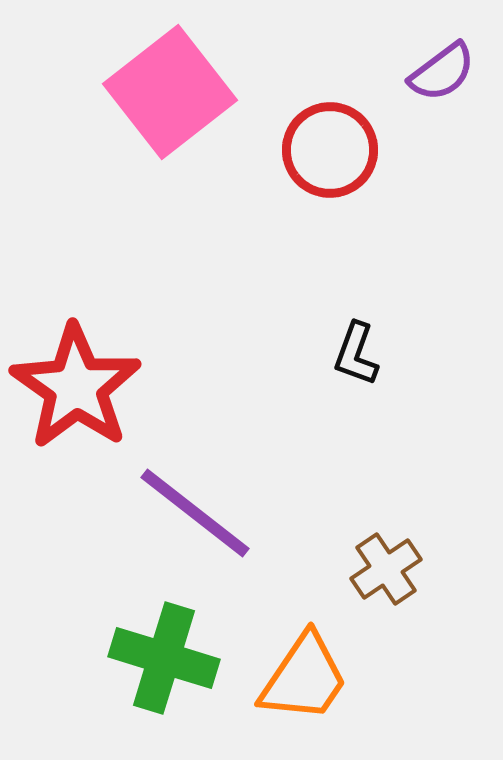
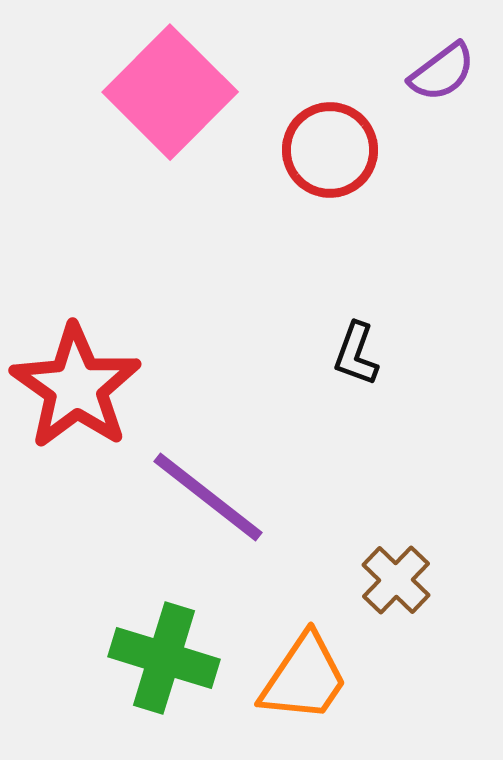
pink square: rotated 7 degrees counterclockwise
purple line: moved 13 px right, 16 px up
brown cross: moved 10 px right, 11 px down; rotated 12 degrees counterclockwise
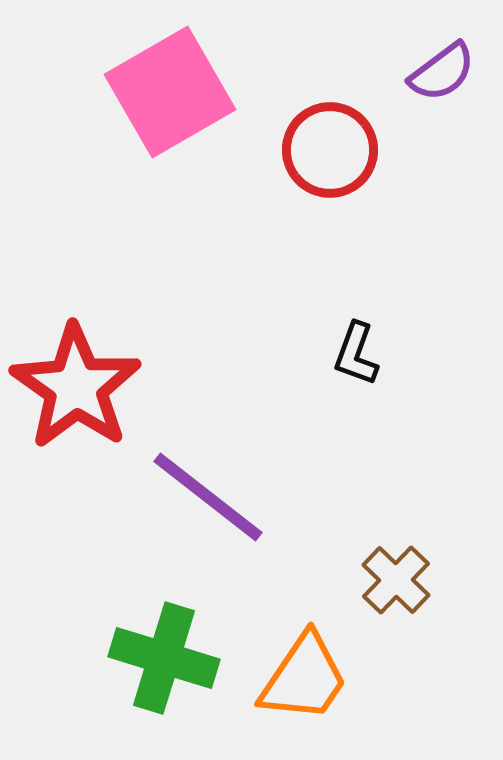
pink square: rotated 15 degrees clockwise
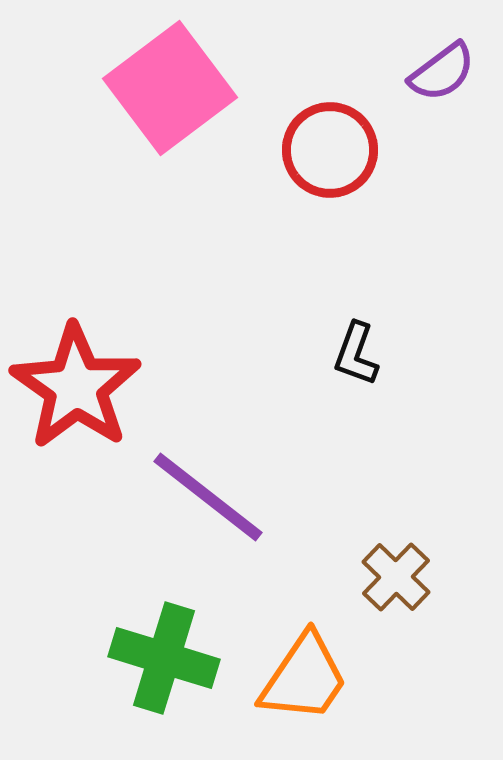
pink square: moved 4 px up; rotated 7 degrees counterclockwise
brown cross: moved 3 px up
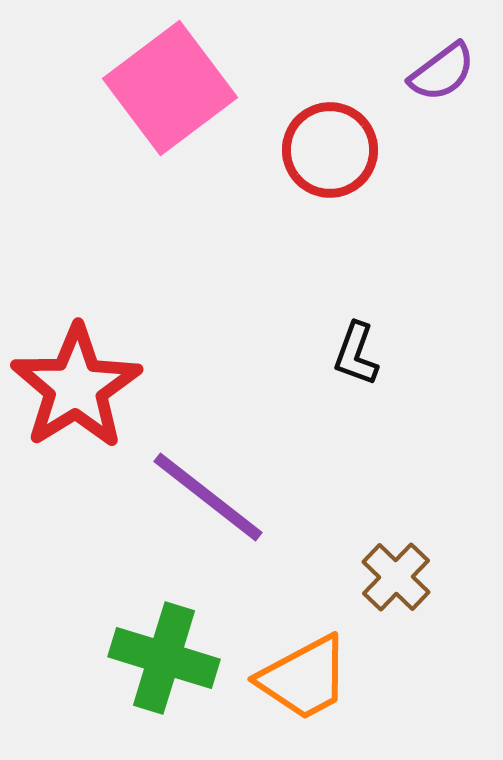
red star: rotated 5 degrees clockwise
orange trapezoid: rotated 28 degrees clockwise
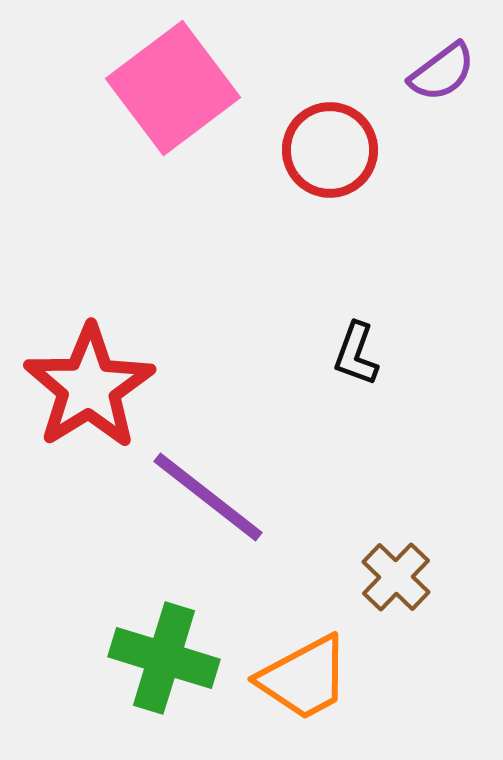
pink square: moved 3 px right
red star: moved 13 px right
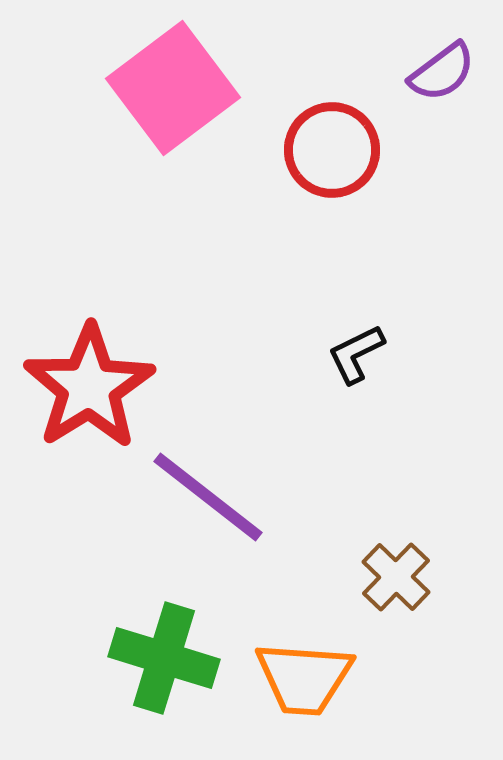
red circle: moved 2 px right
black L-shape: rotated 44 degrees clockwise
orange trapezoid: rotated 32 degrees clockwise
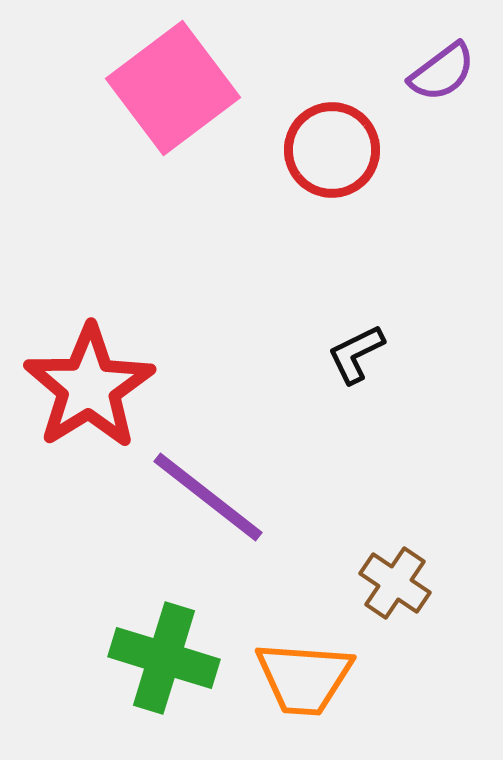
brown cross: moved 1 px left, 6 px down; rotated 10 degrees counterclockwise
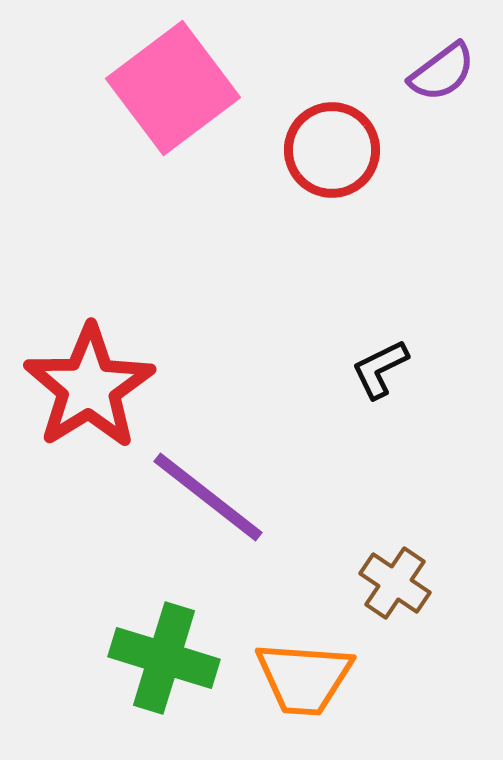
black L-shape: moved 24 px right, 15 px down
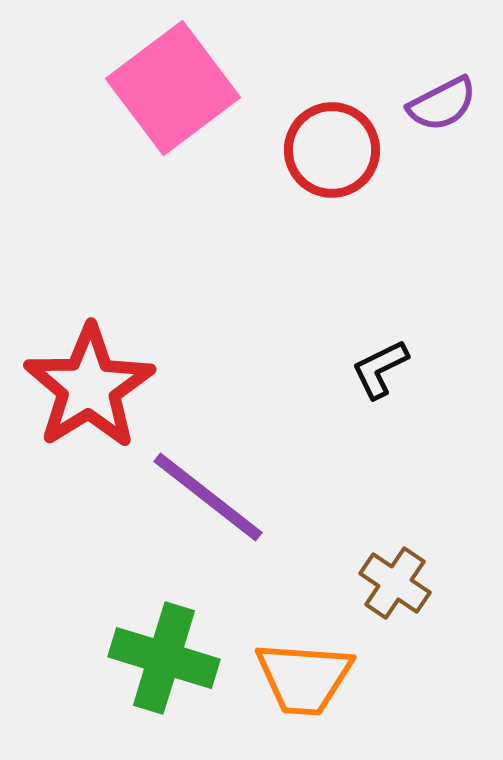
purple semicircle: moved 32 px down; rotated 10 degrees clockwise
